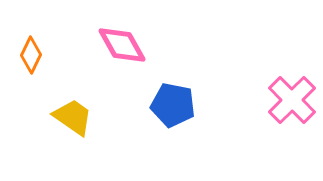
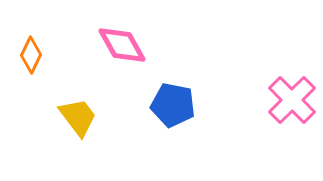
yellow trapezoid: moved 5 px right; rotated 18 degrees clockwise
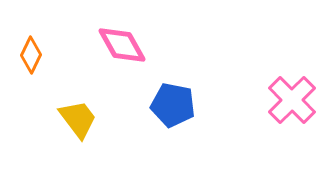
yellow trapezoid: moved 2 px down
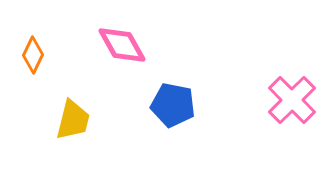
orange diamond: moved 2 px right
yellow trapezoid: moved 5 px left, 1 px down; rotated 51 degrees clockwise
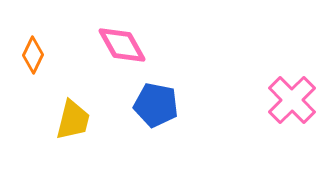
blue pentagon: moved 17 px left
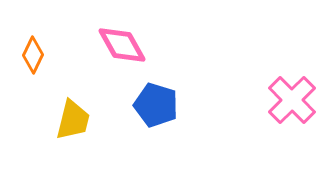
blue pentagon: rotated 6 degrees clockwise
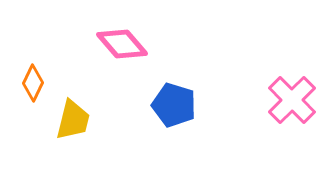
pink diamond: moved 1 px up; rotated 12 degrees counterclockwise
orange diamond: moved 28 px down
blue pentagon: moved 18 px right
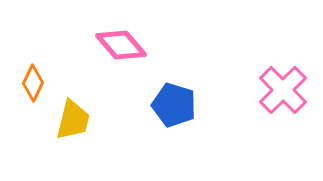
pink diamond: moved 1 px left, 1 px down
pink cross: moved 9 px left, 10 px up
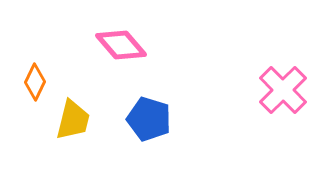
orange diamond: moved 2 px right, 1 px up
blue pentagon: moved 25 px left, 14 px down
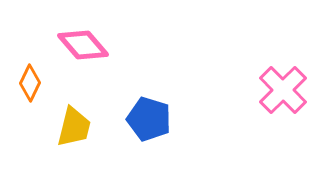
pink diamond: moved 38 px left
orange diamond: moved 5 px left, 1 px down
yellow trapezoid: moved 1 px right, 7 px down
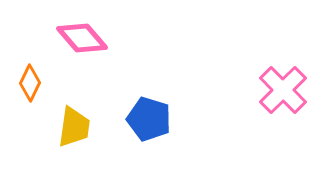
pink diamond: moved 1 px left, 7 px up
yellow trapezoid: rotated 6 degrees counterclockwise
